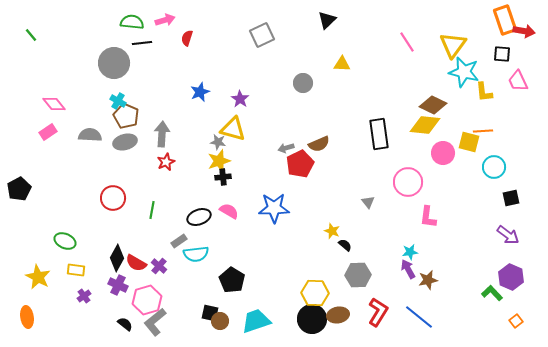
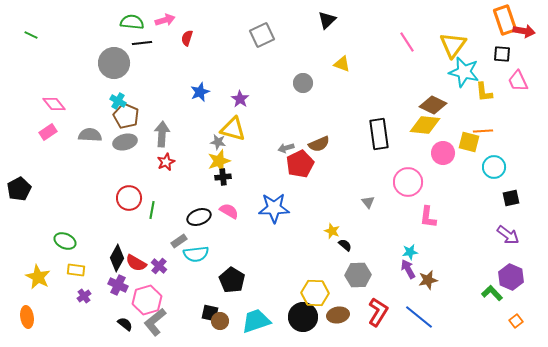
green line at (31, 35): rotated 24 degrees counterclockwise
yellow triangle at (342, 64): rotated 18 degrees clockwise
red circle at (113, 198): moved 16 px right
black circle at (312, 319): moved 9 px left, 2 px up
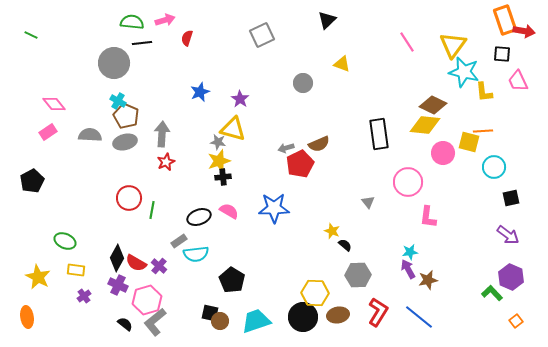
black pentagon at (19, 189): moved 13 px right, 8 px up
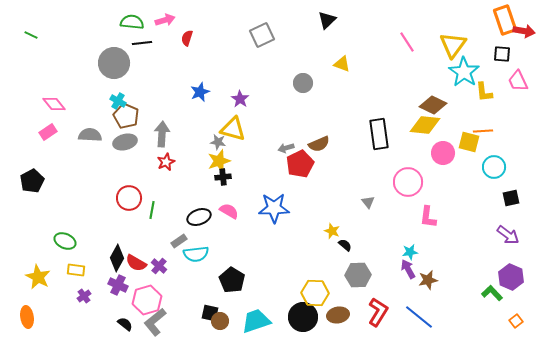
cyan star at (464, 72): rotated 20 degrees clockwise
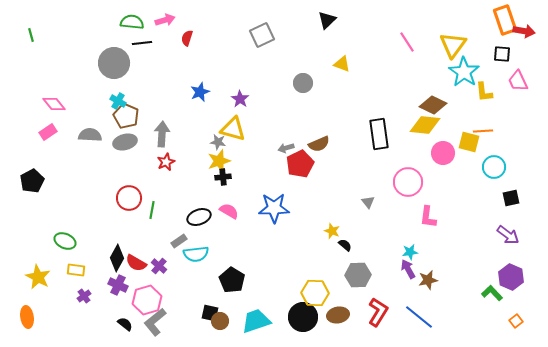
green line at (31, 35): rotated 48 degrees clockwise
